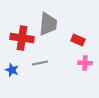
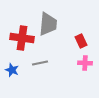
red rectangle: moved 3 px right, 1 px down; rotated 40 degrees clockwise
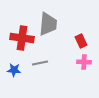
pink cross: moved 1 px left, 1 px up
blue star: moved 2 px right; rotated 16 degrees counterclockwise
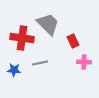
gray trapezoid: rotated 50 degrees counterclockwise
red rectangle: moved 8 px left
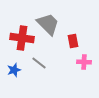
red rectangle: rotated 16 degrees clockwise
gray line: moved 1 px left; rotated 49 degrees clockwise
blue star: rotated 24 degrees counterclockwise
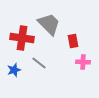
gray trapezoid: moved 1 px right
pink cross: moved 1 px left
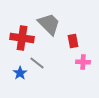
gray line: moved 2 px left
blue star: moved 6 px right, 3 px down; rotated 16 degrees counterclockwise
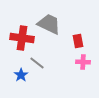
gray trapezoid: rotated 20 degrees counterclockwise
red rectangle: moved 5 px right
blue star: moved 1 px right, 2 px down
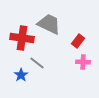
red rectangle: rotated 48 degrees clockwise
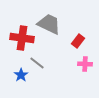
pink cross: moved 2 px right, 2 px down
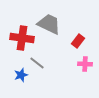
blue star: rotated 16 degrees clockwise
